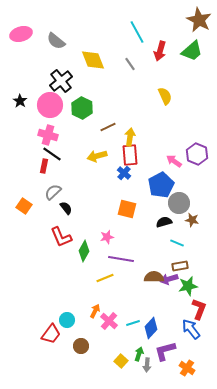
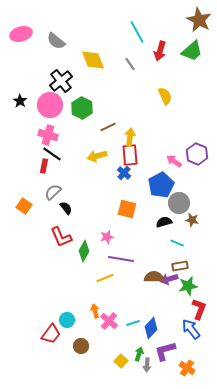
orange arrow at (95, 311): rotated 40 degrees counterclockwise
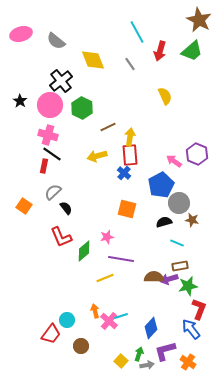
green diamond at (84, 251): rotated 20 degrees clockwise
cyan line at (133, 323): moved 12 px left, 7 px up
gray arrow at (147, 365): rotated 104 degrees counterclockwise
orange cross at (187, 368): moved 1 px right, 6 px up
